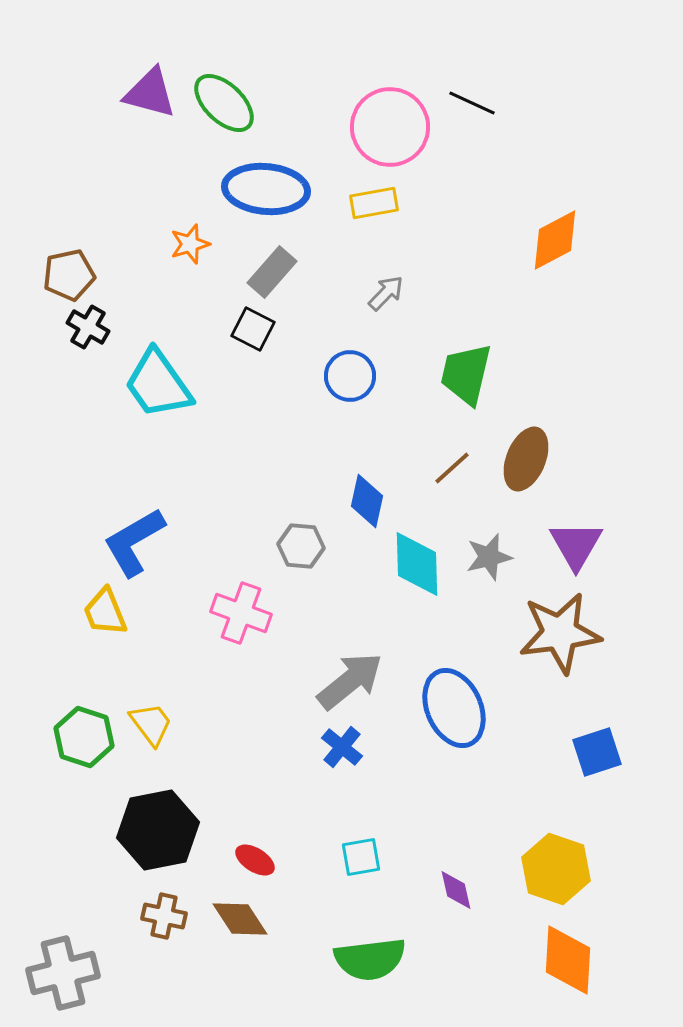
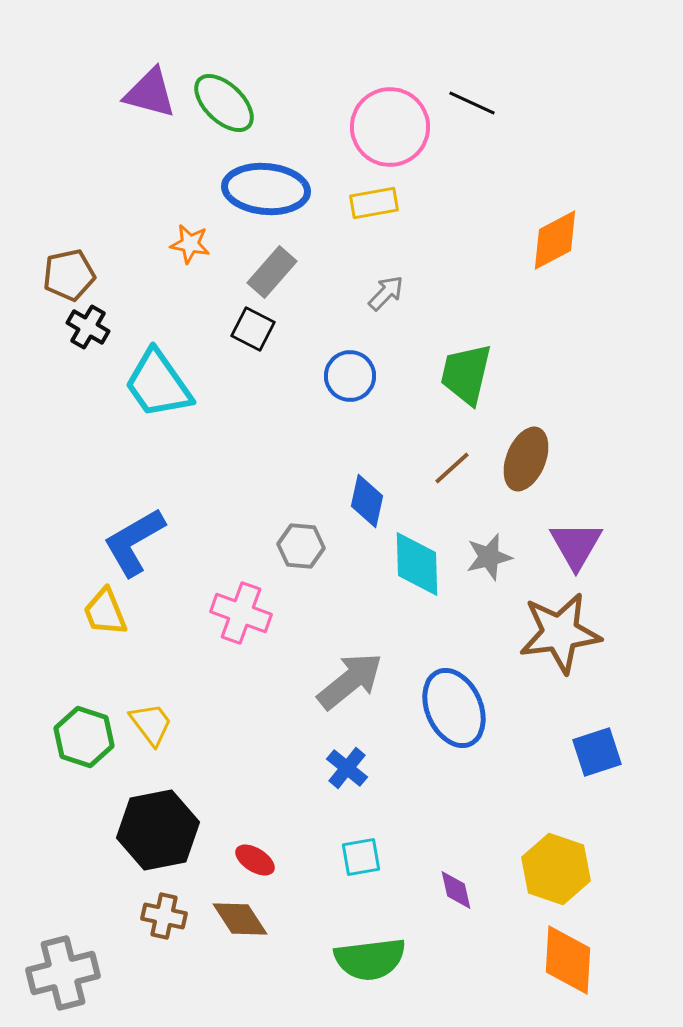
orange star at (190, 244): rotated 27 degrees clockwise
blue cross at (342, 747): moved 5 px right, 21 px down
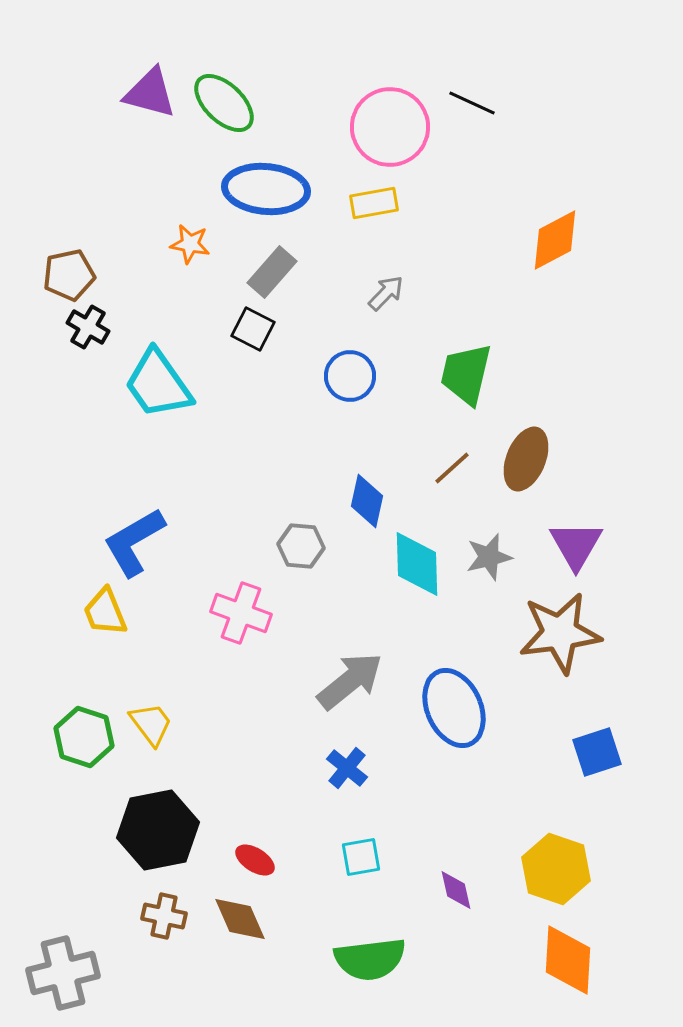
brown diamond at (240, 919): rotated 10 degrees clockwise
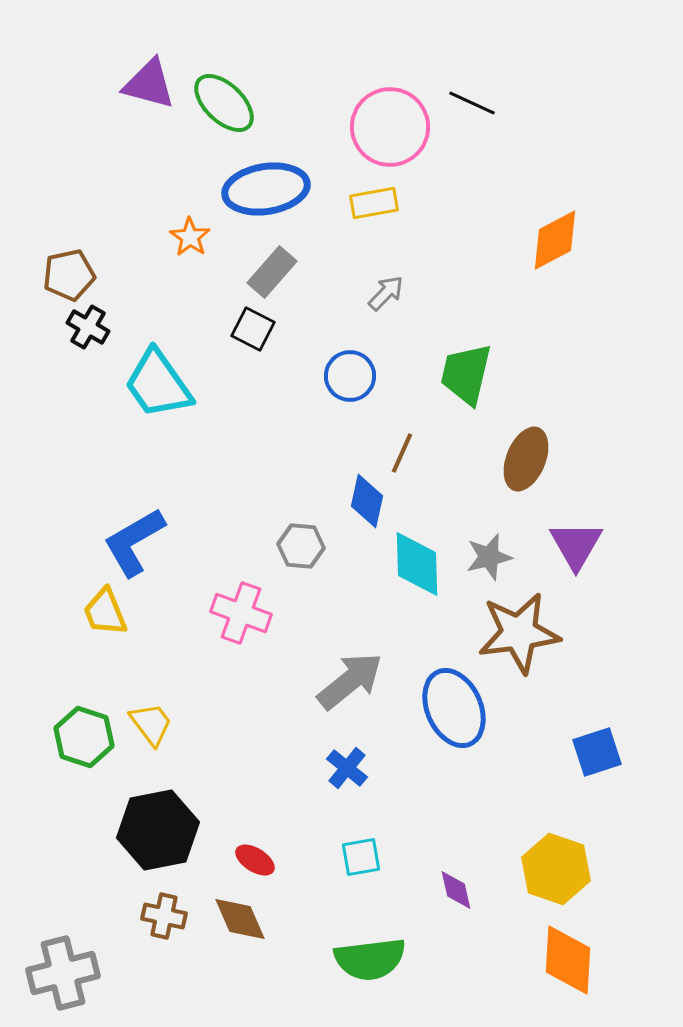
purple triangle at (150, 93): moved 1 px left, 9 px up
blue ellipse at (266, 189): rotated 14 degrees counterclockwise
orange star at (190, 244): moved 7 px up; rotated 24 degrees clockwise
brown line at (452, 468): moved 50 px left, 15 px up; rotated 24 degrees counterclockwise
brown star at (560, 633): moved 41 px left
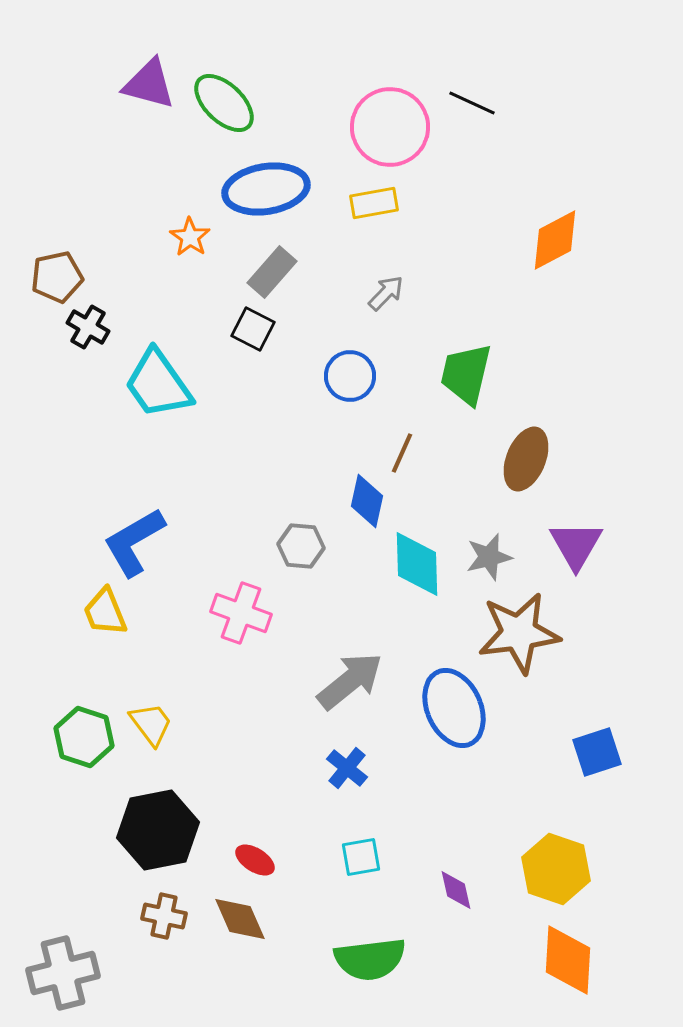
brown pentagon at (69, 275): moved 12 px left, 2 px down
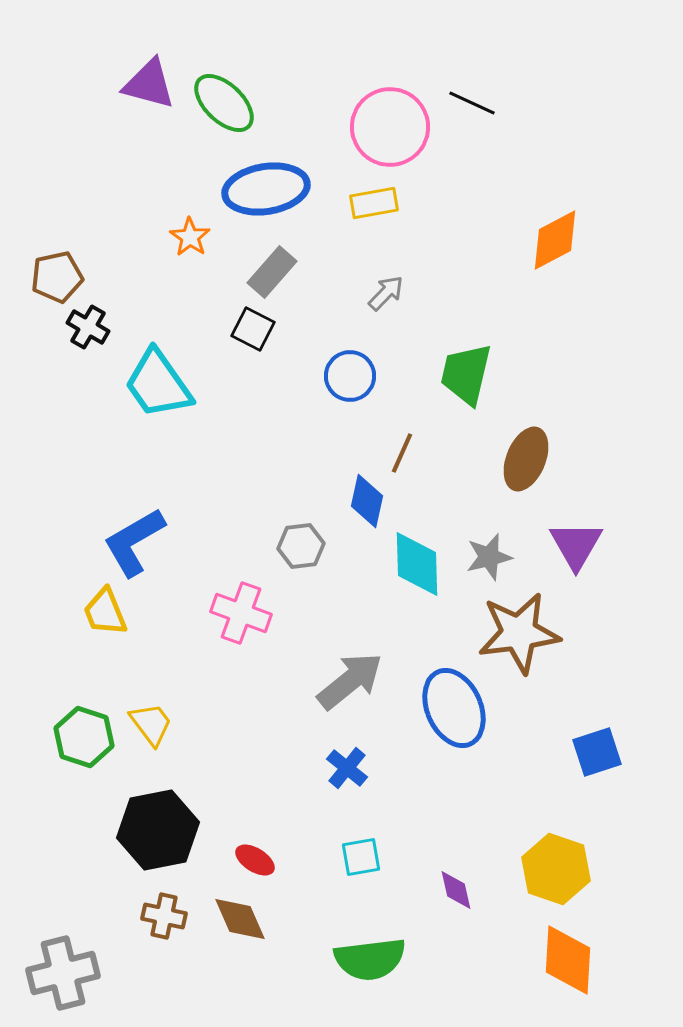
gray hexagon at (301, 546): rotated 12 degrees counterclockwise
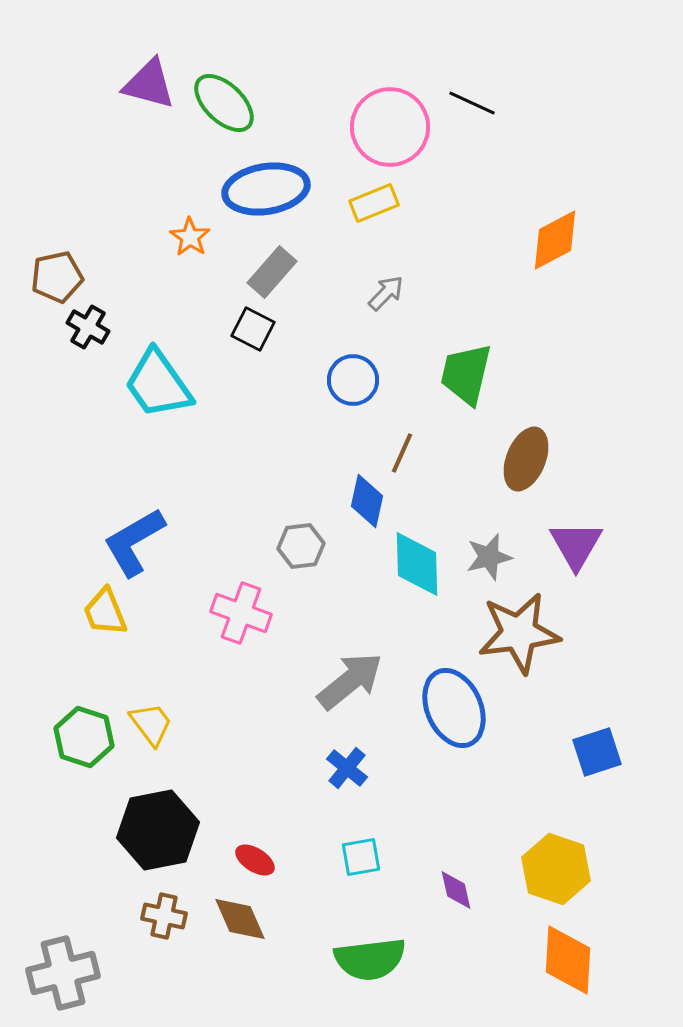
yellow rectangle at (374, 203): rotated 12 degrees counterclockwise
blue circle at (350, 376): moved 3 px right, 4 px down
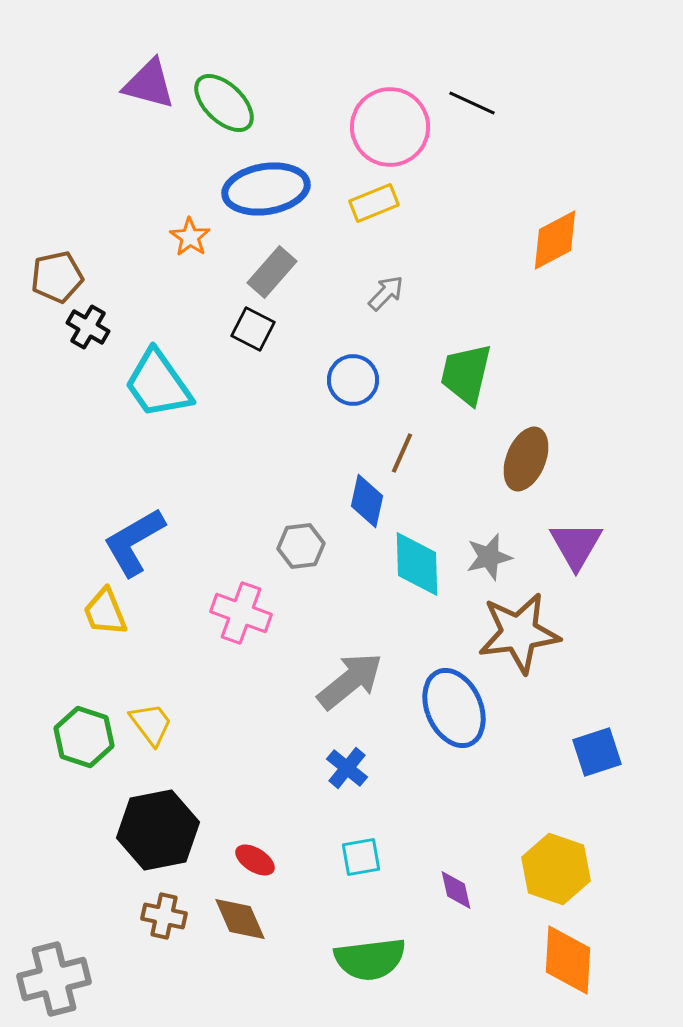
gray cross at (63, 973): moved 9 px left, 6 px down
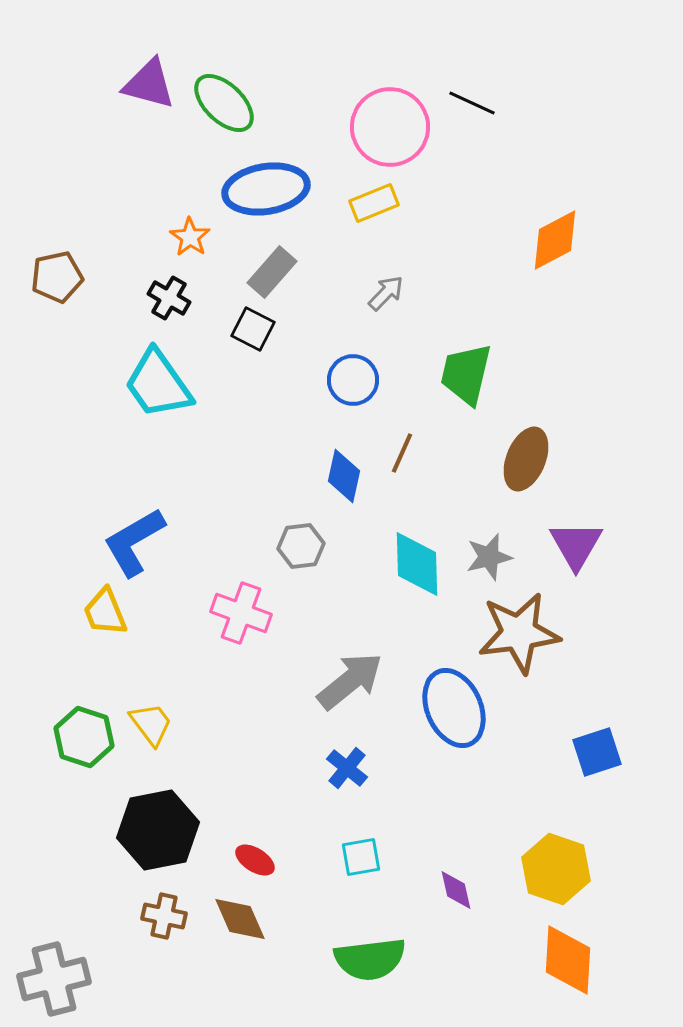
black cross at (88, 327): moved 81 px right, 29 px up
blue diamond at (367, 501): moved 23 px left, 25 px up
